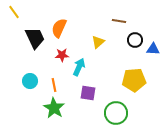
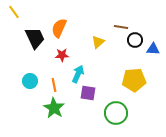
brown line: moved 2 px right, 6 px down
cyan arrow: moved 1 px left, 7 px down
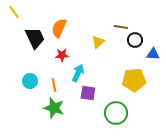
blue triangle: moved 5 px down
cyan arrow: moved 1 px up
green star: rotated 15 degrees counterclockwise
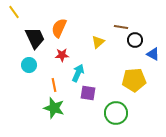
blue triangle: rotated 24 degrees clockwise
cyan circle: moved 1 px left, 16 px up
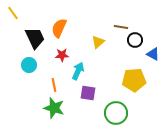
yellow line: moved 1 px left, 1 px down
cyan arrow: moved 2 px up
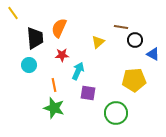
black trapezoid: rotated 20 degrees clockwise
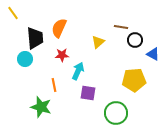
cyan circle: moved 4 px left, 6 px up
green star: moved 13 px left, 1 px up
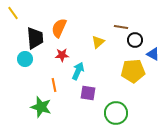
yellow pentagon: moved 1 px left, 9 px up
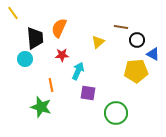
black circle: moved 2 px right
yellow pentagon: moved 3 px right
orange line: moved 3 px left
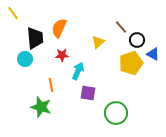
brown line: rotated 40 degrees clockwise
yellow pentagon: moved 5 px left, 8 px up; rotated 15 degrees counterclockwise
